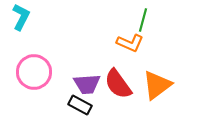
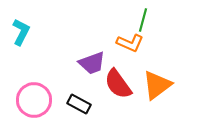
cyan L-shape: moved 15 px down
pink circle: moved 28 px down
purple trapezoid: moved 5 px right, 21 px up; rotated 16 degrees counterclockwise
black rectangle: moved 1 px left, 1 px up
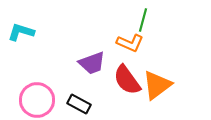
cyan L-shape: rotated 100 degrees counterclockwise
red semicircle: moved 9 px right, 4 px up
pink circle: moved 3 px right
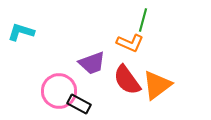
pink circle: moved 22 px right, 9 px up
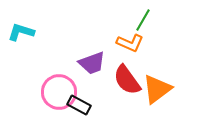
green line: rotated 15 degrees clockwise
orange triangle: moved 4 px down
pink circle: moved 1 px down
black rectangle: moved 1 px down
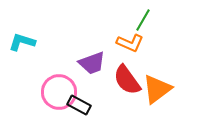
cyan L-shape: moved 1 px right, 10 px down
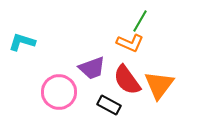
green line: moved 3 px left, 1 px down
purple trapezoid: moved 5 px down
orange triangle: moved 2 px right, 4 px up; rotated 16 degrees counterclockwise
black rectangle: moved 30 px right
